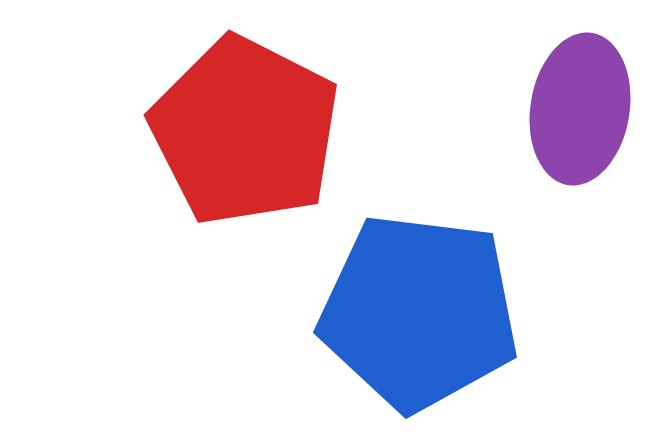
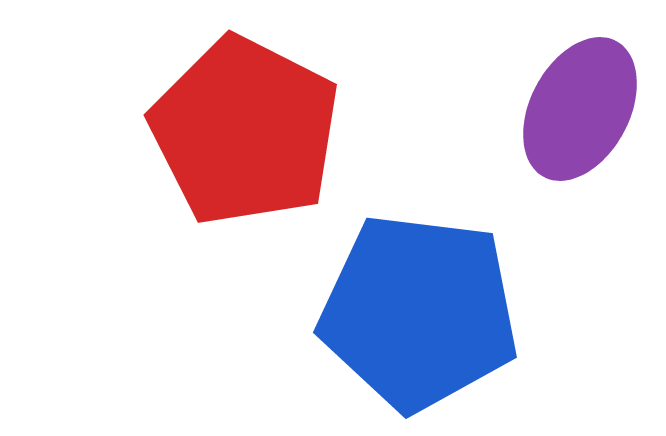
purple ellipse: rotated 19 degrees clockwise
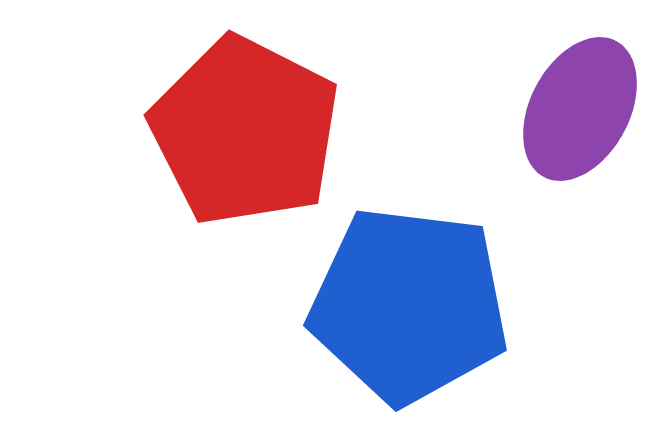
blue pentagon: moved 10 px left, 7 px up
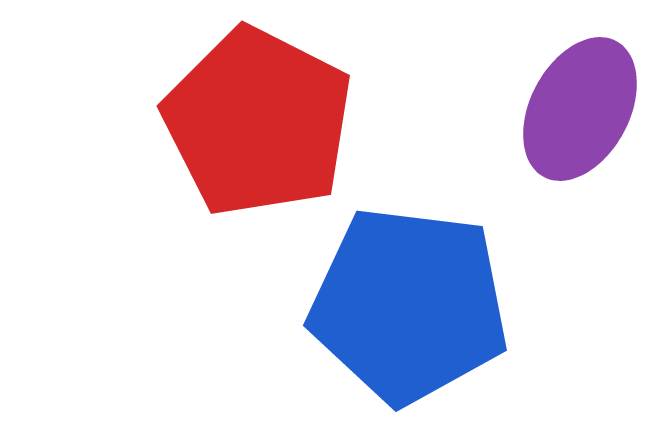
red pentagon: moved 13 px right, 9 px up
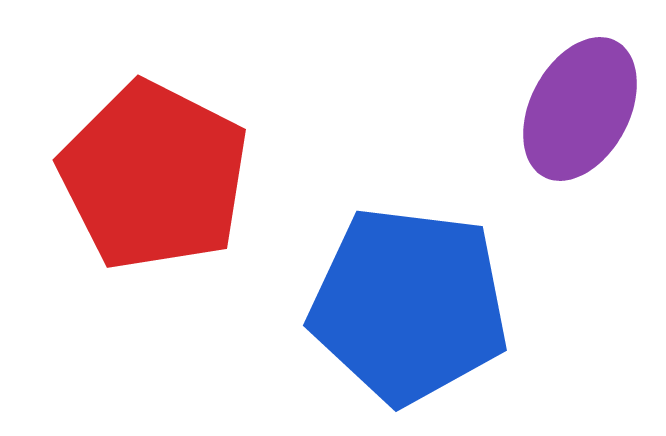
red pentagon: moved 104 px left, 54 px down
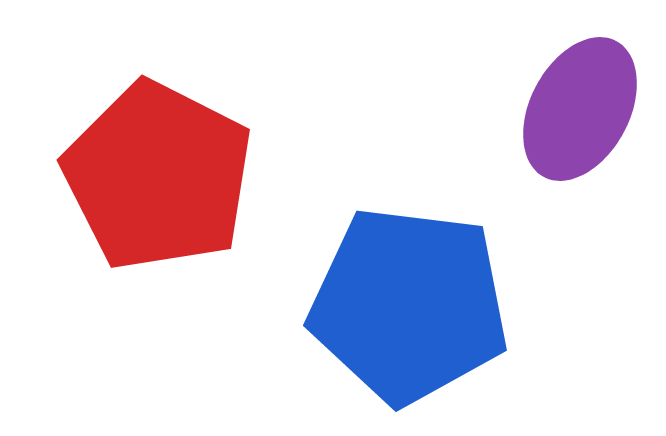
red pentagon: moved 4 px right
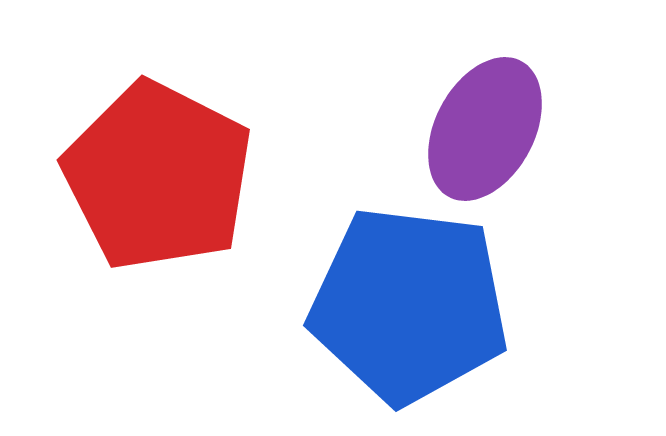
purple ellipse: moved 95 px left, 20 px down
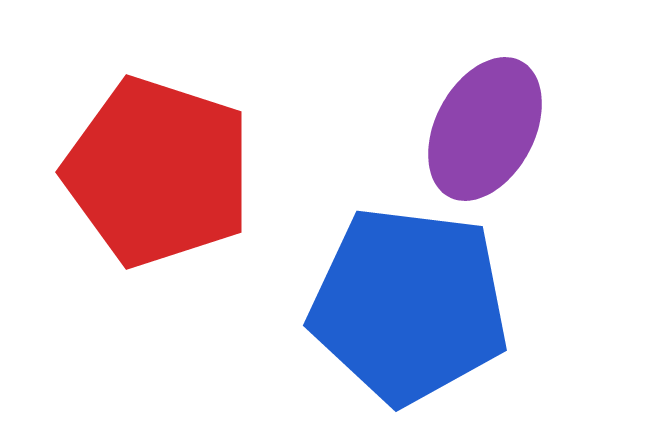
red pentagon: moved 4 px up; rotated 9 degrees counterclockwise
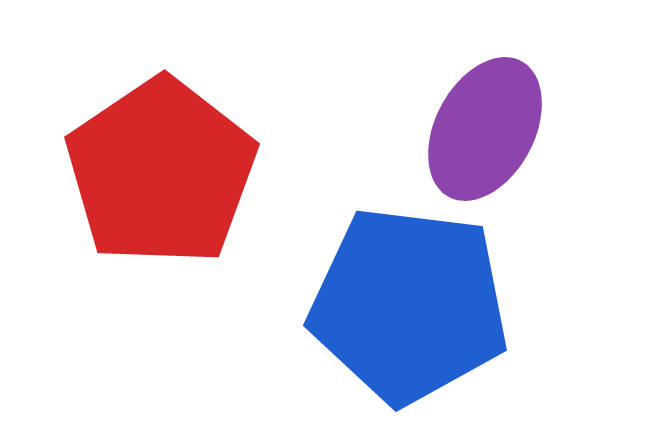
red pentagon: moved 3 px right; rotated 20 degrees clockwise
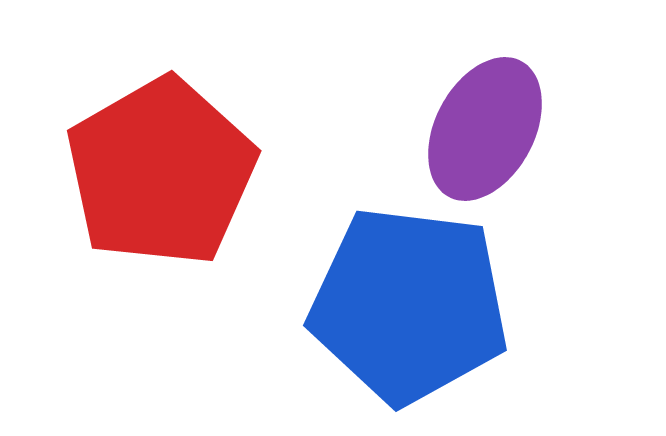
red pentagon: rotated 4 degrees clockwise
